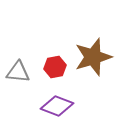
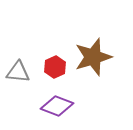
red hexagon: rotated 15 degrees counterclockwise
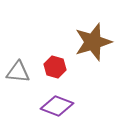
brown star: moved 15 px up
red hexagon: rotated 20 degrees counterclockwise
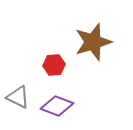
red hexagon: moved 1 px left, 2 px up; rotated 20 degrees counterclockwise
gray triangle: moved 25 px down; rotated 20 degrees clockwise
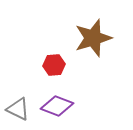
brown star: moved 4 px up
gray triangle: moved 12 px down
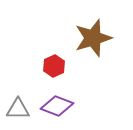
red hexagon: moved 1 px down; rotated 20 degrees counterclockwise
gray triangle: rotated 25 degrees counterclockwise
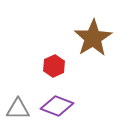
brown star: rotated 15 degrees counterclockwise
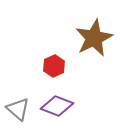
brown star: moved 1 px right; rotated 6 degrees clockwise
gray triangle: rotated 40 degrees clockwise
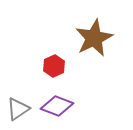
gray triangle: rotated 45 degrees clockwise
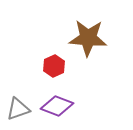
brown star: moved 6 px left; rotated 30 degrees clockwise
gray triangle: rotated 15 degrees clockwise
